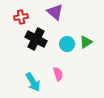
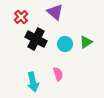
red cross: rotated 32 degrees counterclockwise
cyan circle: moved 2 px left
cyan arrow: rotated 18 degrees clockwise
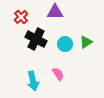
purple triangle: rotated 42 degrees counterclockwise
pink semicircle: rotated 16 degrees counterclockwise
cyan arrow: moved 1 px up
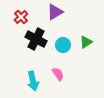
purple triangle: rotated 30 degrees counterclockwise
cyan circle: moved 2 px left, 1 px down
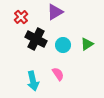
green triangle: moved 1 px right, 2 px down
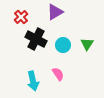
green triangle: rotated 24 degrees counterclockwise
